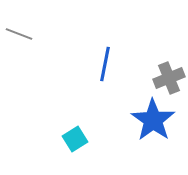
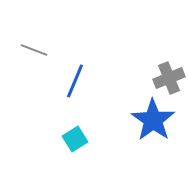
gray line: moved 15 px right, 16 px down
blue line: moved 30 px left, 17 px down; rotated 12 degrees clockwise
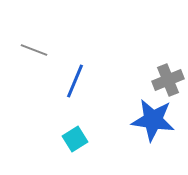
gray cross: moved 1 px left, 2 px down
blue star: rotated 27 degrees counterclockwise
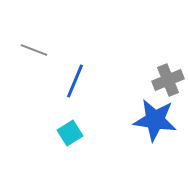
blue star: moved 2 px right
cyan square: moved 5 px left, 6 px up
